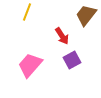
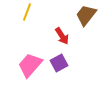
purple square: moved 13 px left, 3 px down
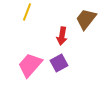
brown trapezoid: moved 4 px down
red arrow: rotated 42 degrees clockwise
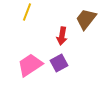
pink trapezoid: rotated 16 degrees clockwise
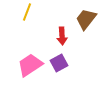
red arrow: rotated 12 degrees counterclockwise
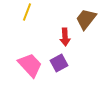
red arrow: moved 3 px right, 1 px down
pink trapezoid: rotated 80 degrees clockwise
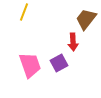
yellow line: moved 3 px left
red arrow: moved 8 px right, 5 px down
pink trapezoid: rotated 24 degrees clockwise
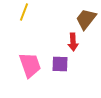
purple square: moved 1 px right, 1 px down; rotated 30 degrees clockwise
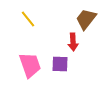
yellow line: moved 4 px right, 7 px down; rotated 60 degrees counterclockwise
